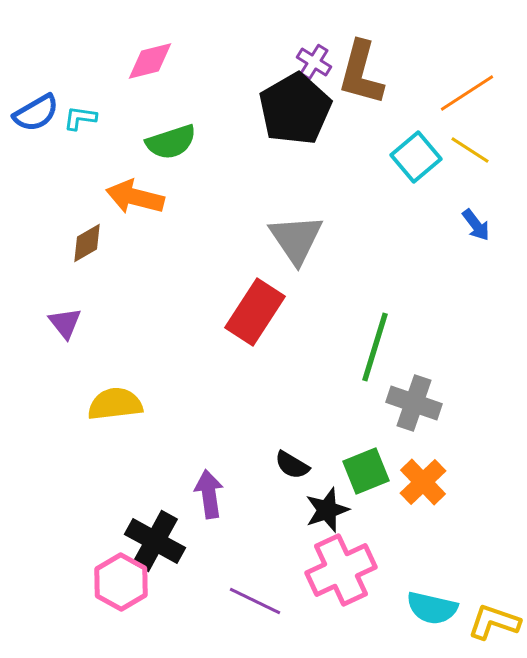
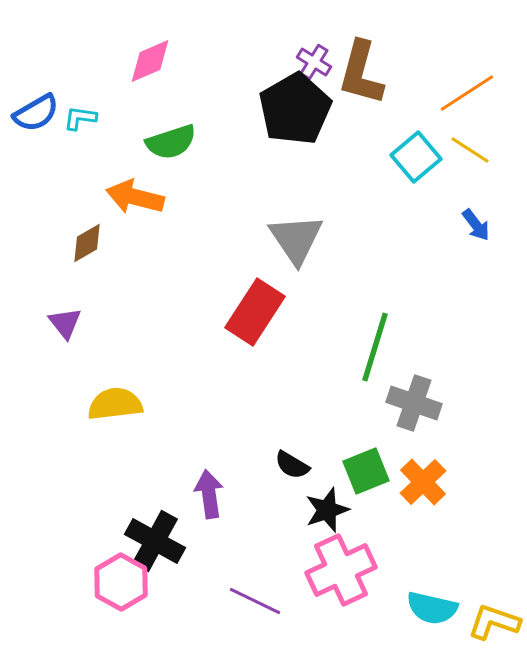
pink diamond: rotated 9 degrees counterclockwise
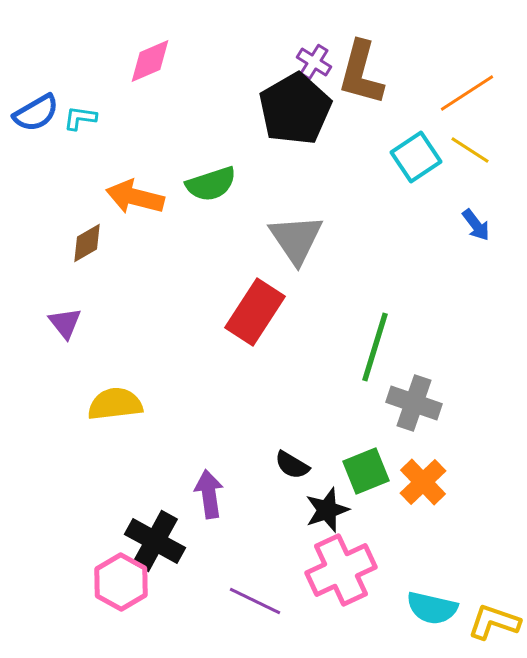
green semicircle: moved 40 px right, 42 px down
cyan square: rotated 6 degrees clockwise
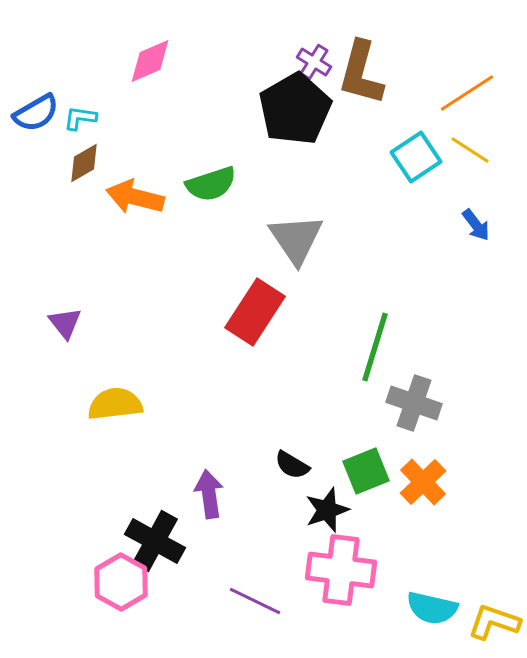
brown diamond: moved 3 px left, 80 px up
pink cross: rotated 32 degrees clockwise
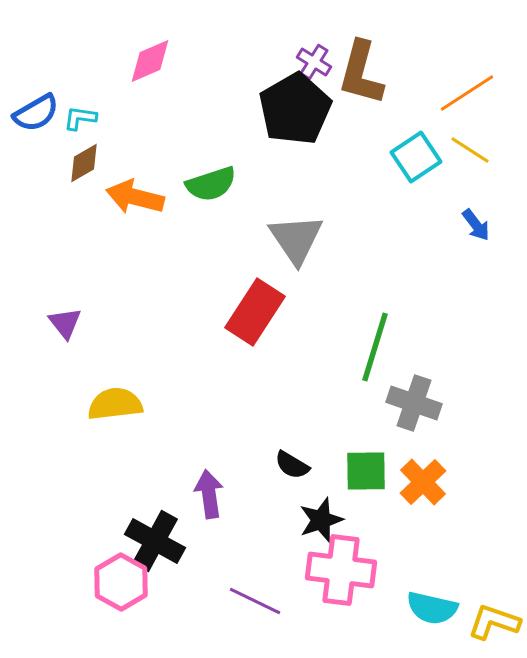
green square: rotated 21 degrees clockwise
black star: moved 6 px left, 10 px down
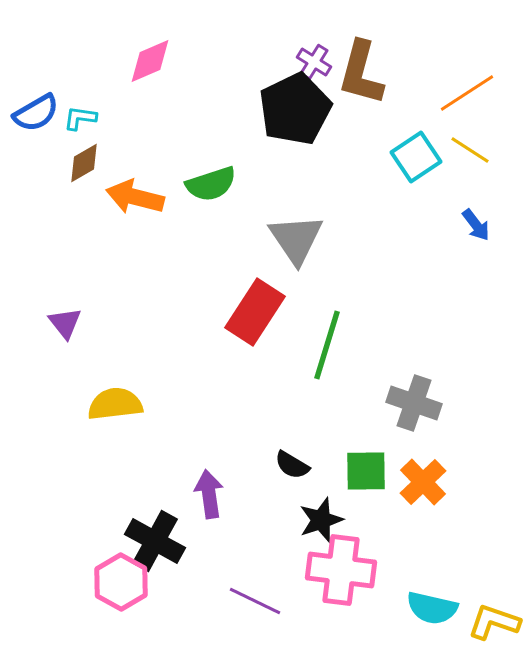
black pentagon: rotated 4 degrees clockwise
green line: moved 48 px left, 2 px up
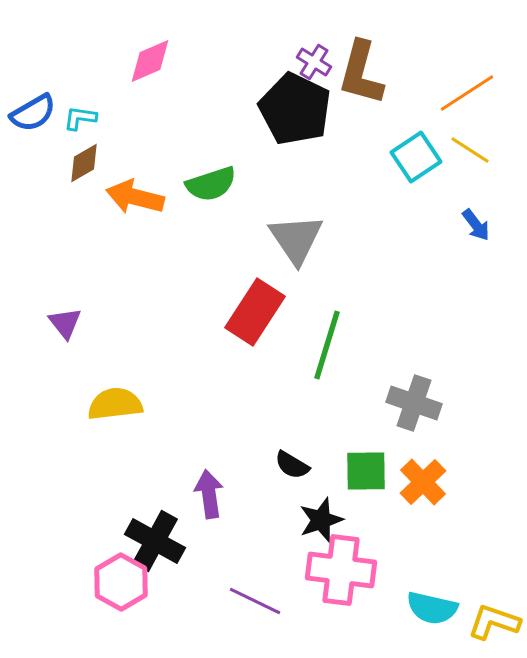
black pentagon: rotated 20 degrees counterclockwise
blue semicircle: moved 3 px left
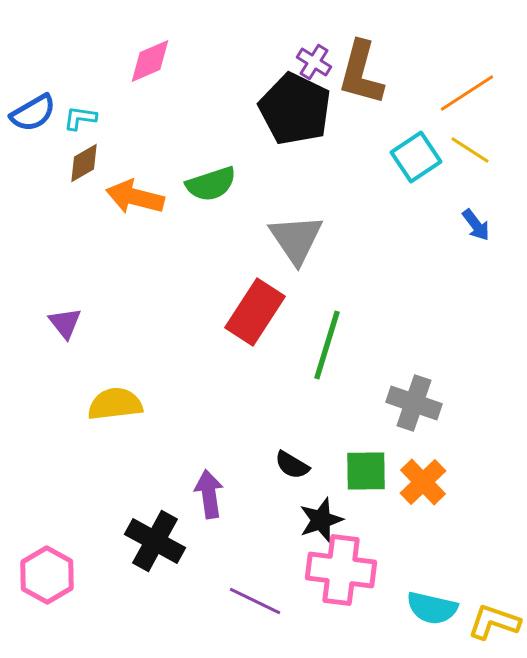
pink hexagon: moved 74 px left, 7 px up
